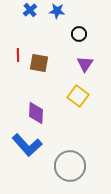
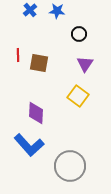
blue L-shape: moved 2 px right
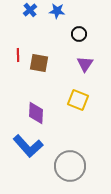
yellow square: moved 4 px down; rotated 15 degrees counterclockwise
blue L-shape: moved 1 px left, 1 px down
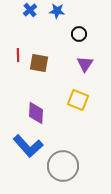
gray circle: moved 7 px left
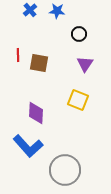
gray circle: moved 2 px right, 4 px down
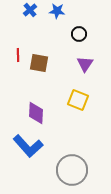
gray circle: moved 7 px right
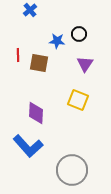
blue star: moved 30 px down
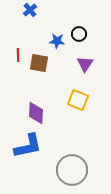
blue L-shape: rotated 60 degrees counterclockwise
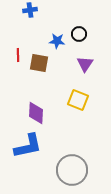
blue cross: rotated 32 degrees clockwise
